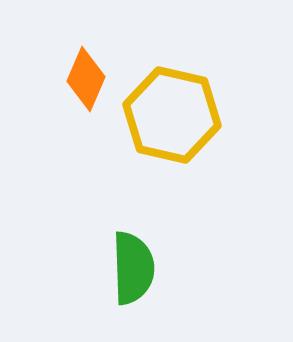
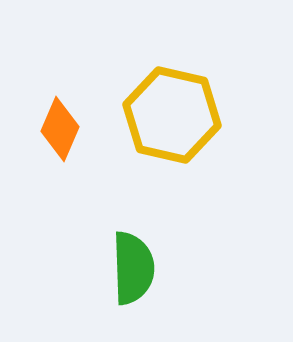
orange diamond: moved 26 px left, 50 px down
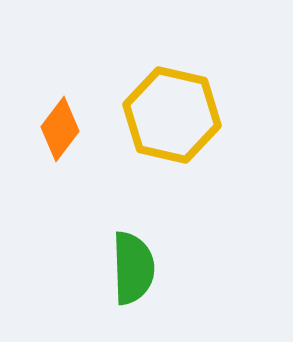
orange diamond: rotated 14 degrees clockwise
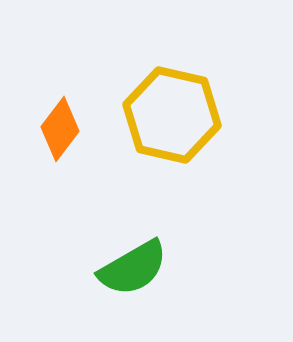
green semicircle: rotated 62 degrees clockwise
